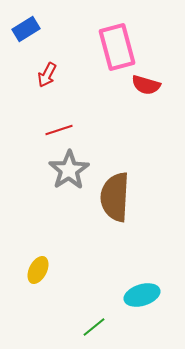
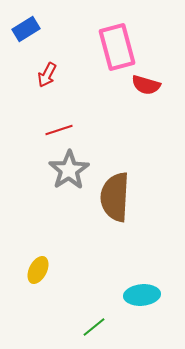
cyan ellipse: rotated 12 degrees clockwise
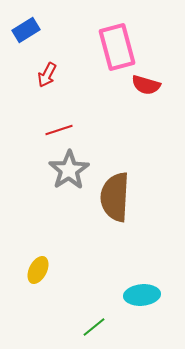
blue rectangle: moved 1 px down
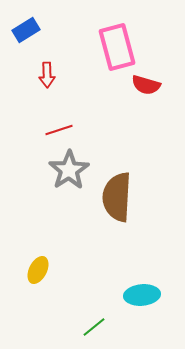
red arrow: rotated 30 degrees counterclockwise
brown semicircle: moved 2 px right
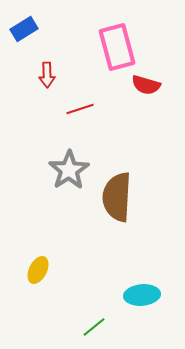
blue rectangle: moved 2 px left, 1 px up
red line: moved 21 px right, 21 px up
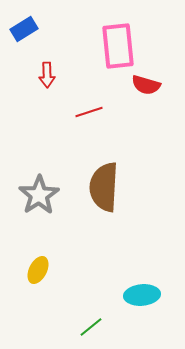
pink rectangle: moved 1 px right, 1 px up; rotated 9 degrees clockwise
red line: moved 9 px right, 3 px down
gray star: moved 30 px left, 25 px down
brown semicircle: moved 13 px left, 10 px up
green line: moved 3 px left
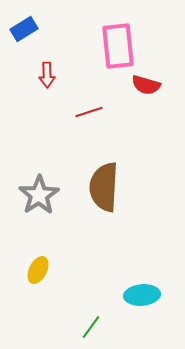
green line: rotated 15 degrees counterclockwise
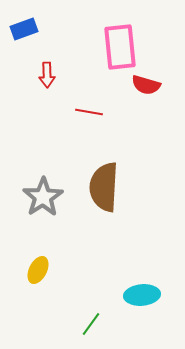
blue rectangle: rotated 12 degrees clockwise
pink rectangle: moved 2 px right, 1 px down
red line: rotated 28 degrees clockwise
gray star: moved 4 px right, 2 px down
green line: moved 3 px up
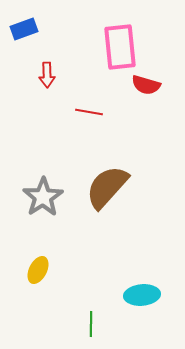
brown semicircle: moved 3 px right; rotated 39 degrees clockwise
green line: rotated 35 degrees counterclockwise
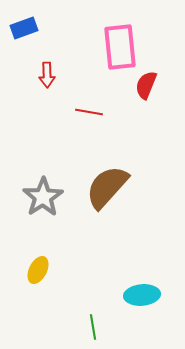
blue rectangle: moved 1 px up
red semicircle: rotated 96 degrees clockwise
green line: moved 2 px right, 3 px down; rotated 10 degrees counterclockwise
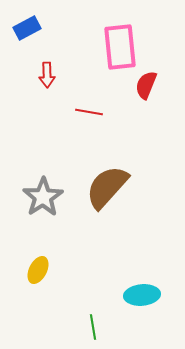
blue rectangle: moved 3 px right; rotated 8 degrees counterclockwise
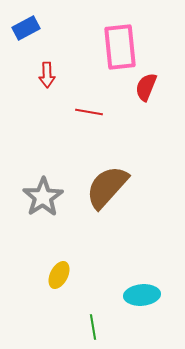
blue rectangle: moved 1 px left
red semicircle: moved 2 px down
yellow ellipse: moved 21 px right, 5 px down
